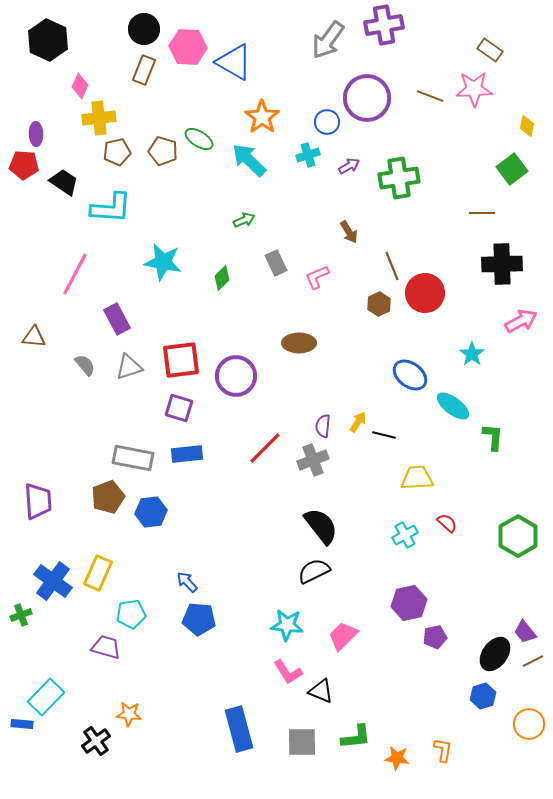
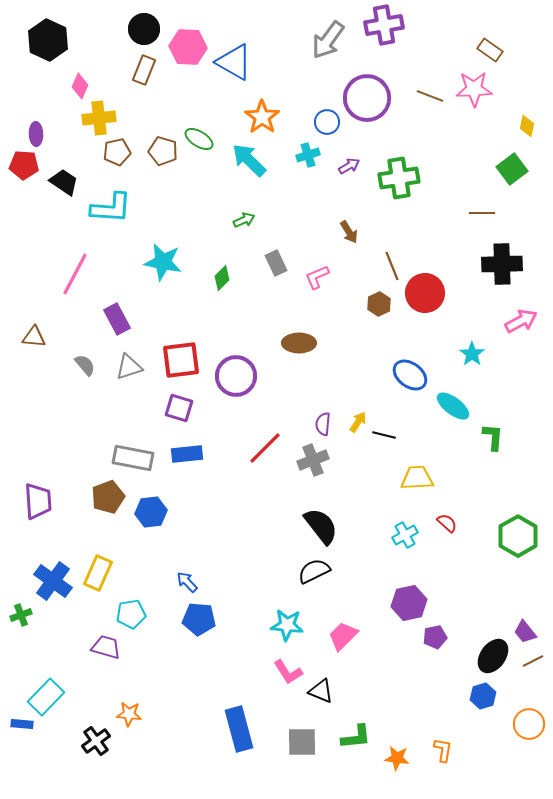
purple semicircle at (323, 426): moved 2 px up
black ellipse at (495, 654): moved 2 px left, 2 px down
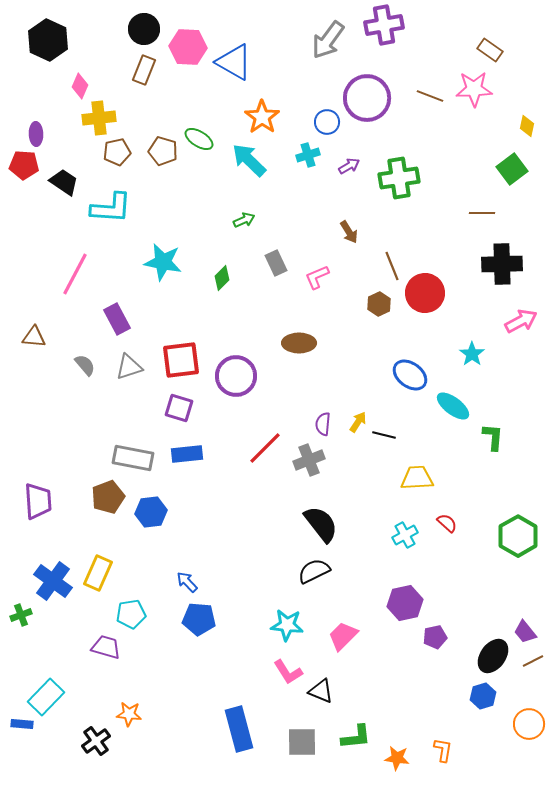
gray cross at (313, 460): moved 4 px left
black semicircle at (321, 526): moved 2 px up
purple hexagon at (409, 603): moved 4 px left
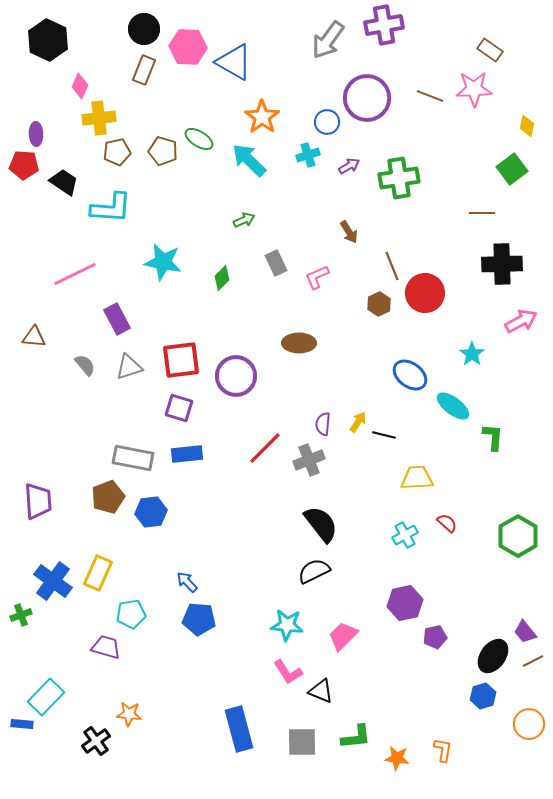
pink line at (75, 274): rotated 36 degrees clockwise
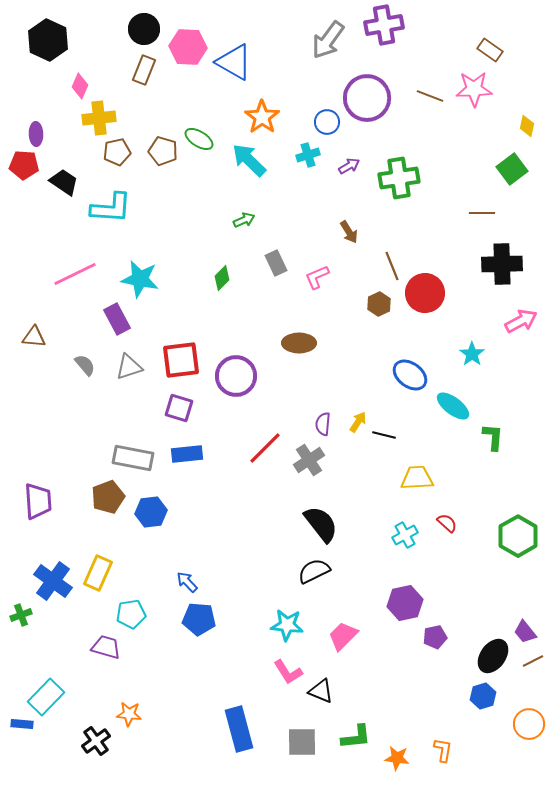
cyan star at (163, 262): moved 23 px left, 17 px down
gray cross at (309, 460): rotated 12 degrees counterclockwise
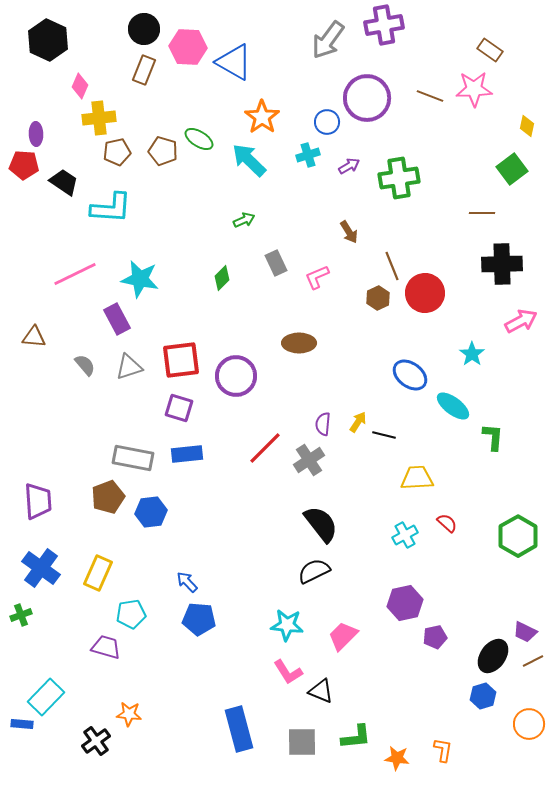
brown hexagon at (379, 304): moved 1 px left, 6 px up
blue cross at (53, 581): moved 12 px left, 13 px up
purple trapezoid at (525, 632): rotated 25 degrees counterclockwise
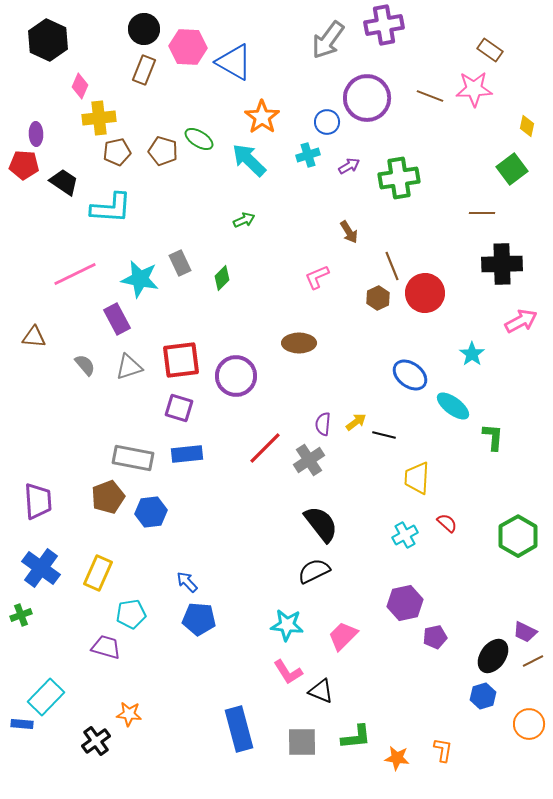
gray rectangle at (276, 263): moved 96 px left
yellow arrow at (358, 422): moved 2 px left; rotated 20 degrees clockwise
yellow trapezoid at (417, 478): rotated 84 degrees counterclockwise
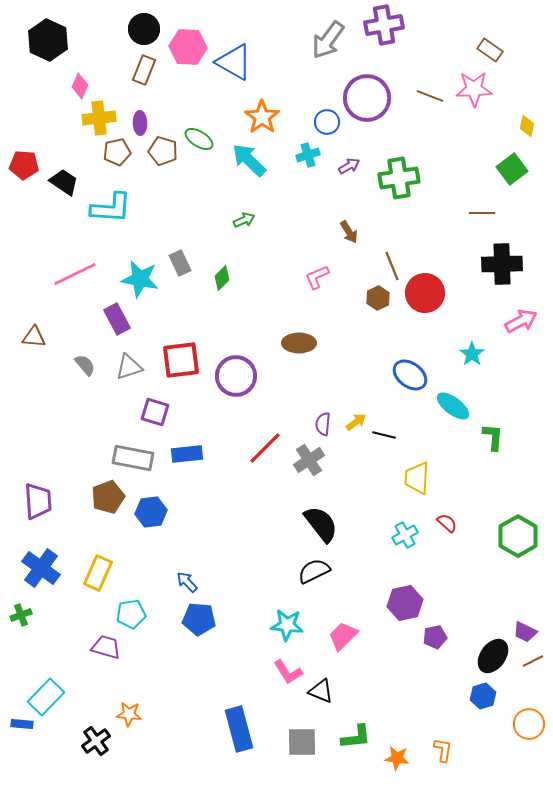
purple ellipse at (36, 134): moved 104 px right, 11 px up
purple square at (179, 408): moved 24 px left, 4 px down
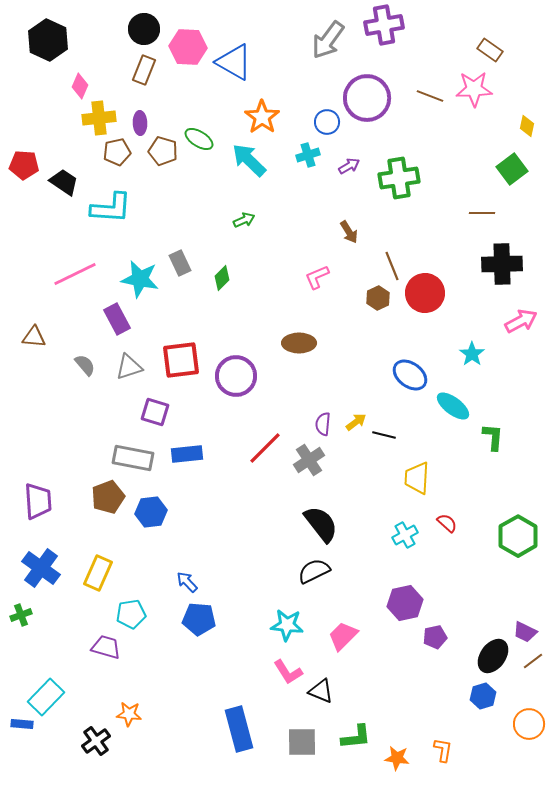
brown line at (533, 661): rotated 10 degrees counterclockwise
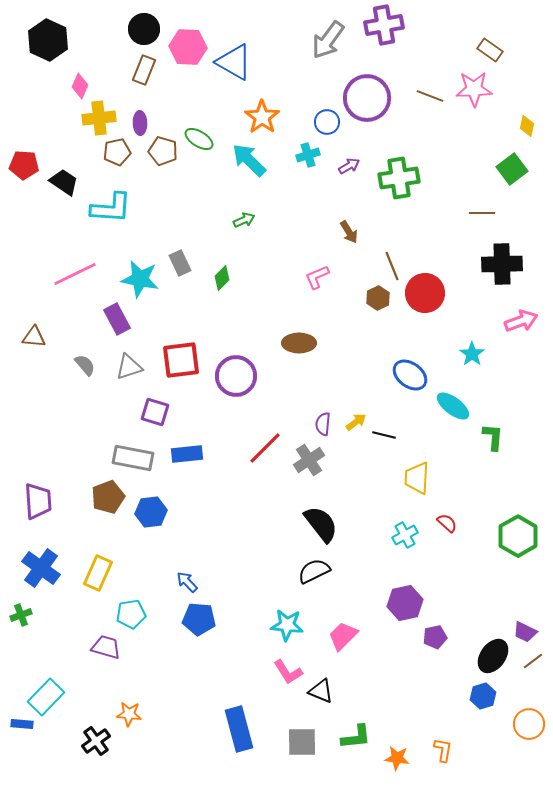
pink arrow at (521, 321): rotated 8 degrees clockwise
